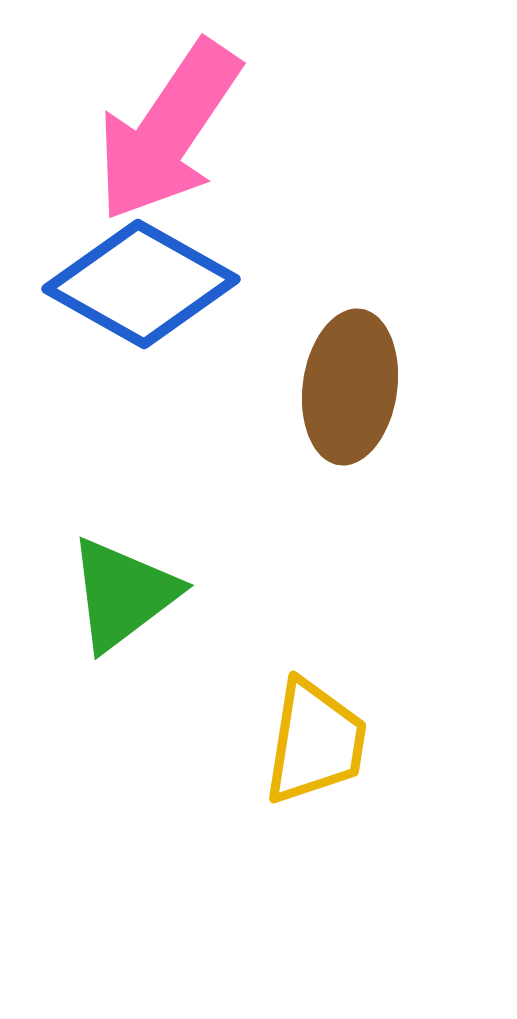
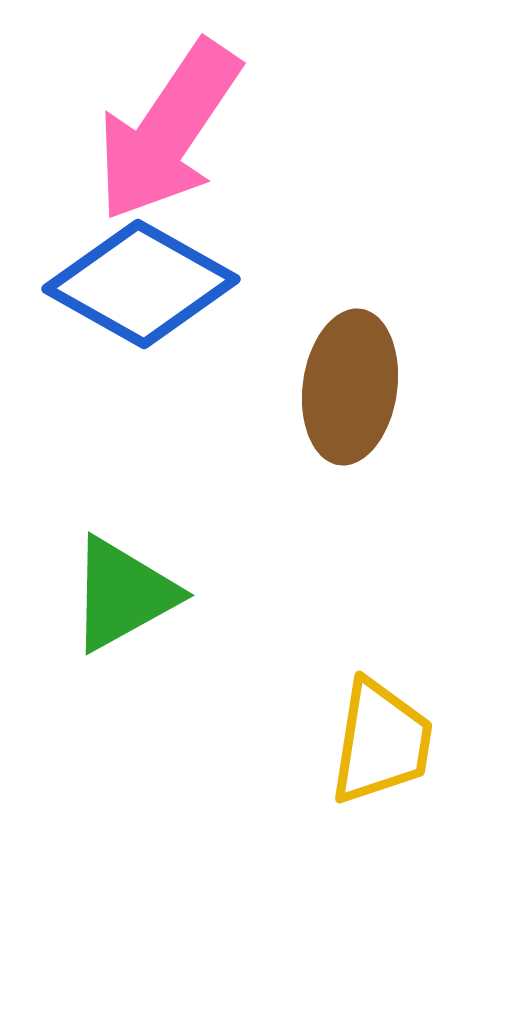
green triangle: rotated 8 degrees clockwise
yellow trapezoid: moved 66 px right
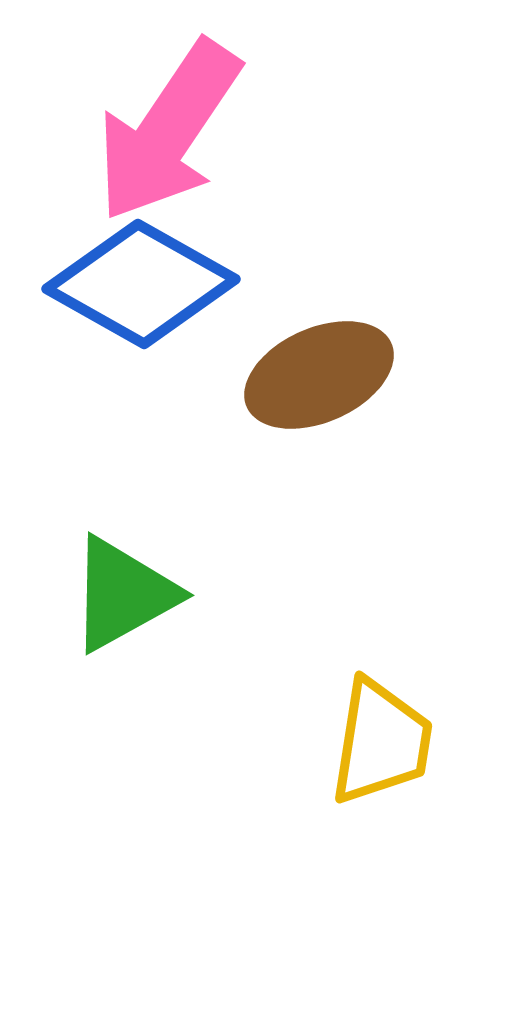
brown ellipse: moved 31 px left, 12 px up; rotated 58 degrees clockwise
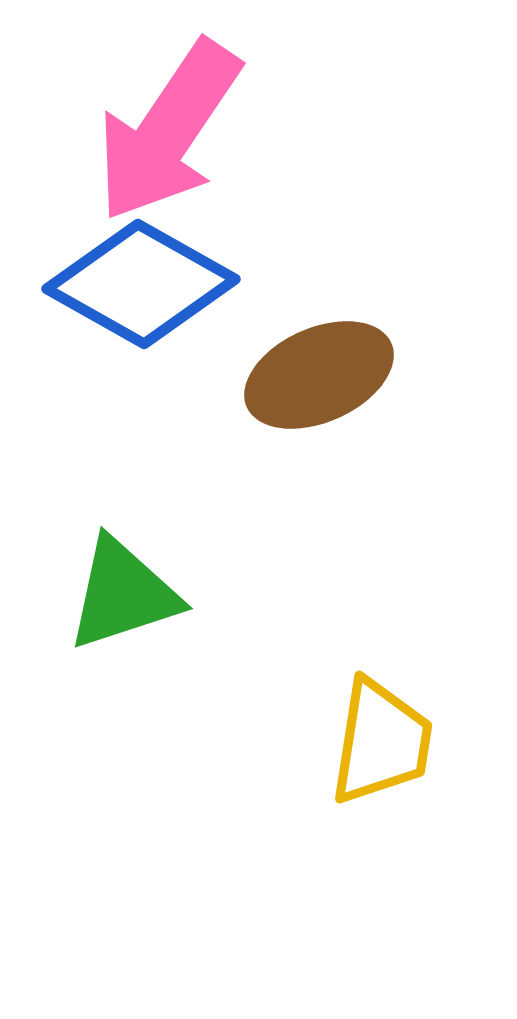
green triangle: rotated 11 degrees clockwise
